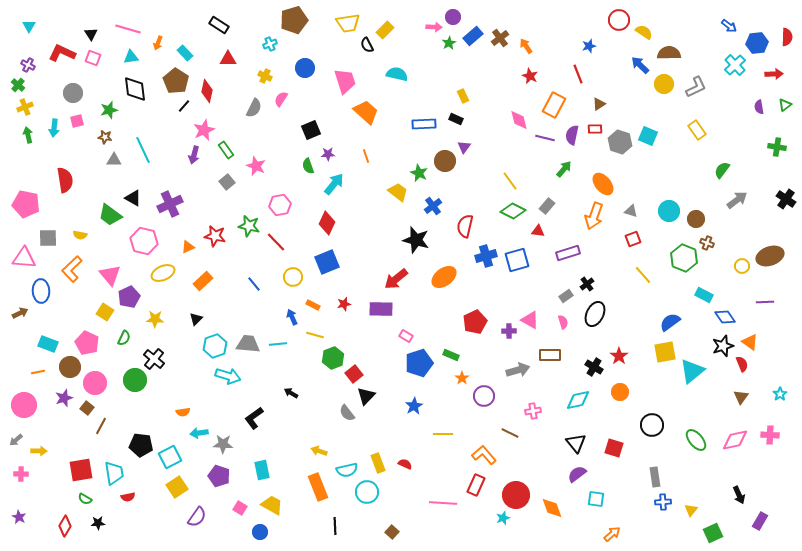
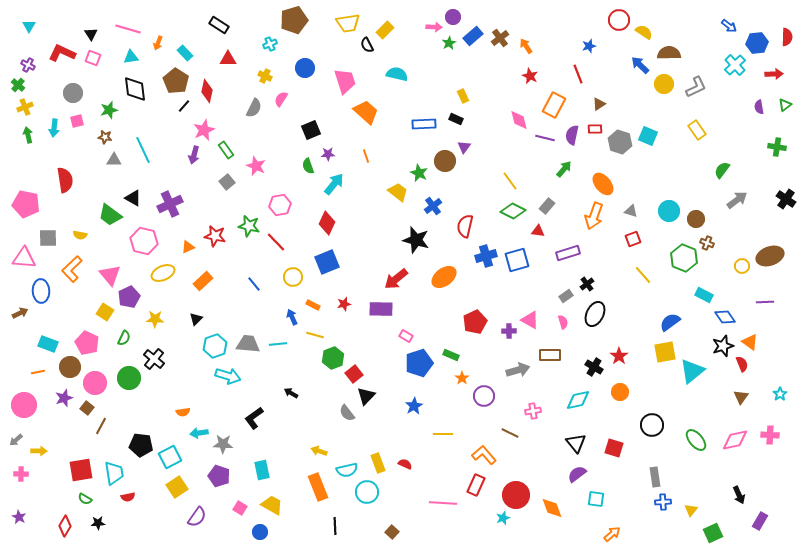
green circle at (135, 380): moved 6 px left, 2 px up
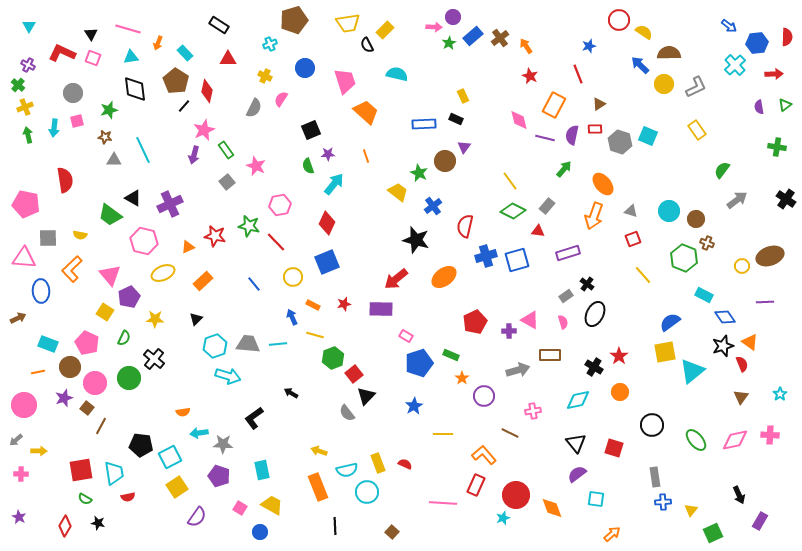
black cross at (587, 284): rotated 16 degrees counterclockwise
brown arrow at (20, 313): moved 2 px left, 5 px down
black star at (98, 523): rotated 16 degrees clockwise
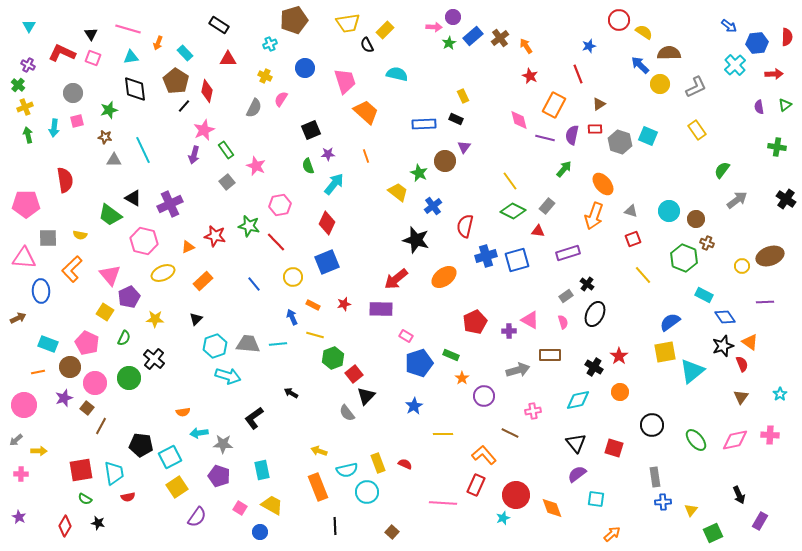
yellow circle at (664, 84): moved 4 px left
pink pentagon at (26, 204): rotated 12 degrees counterclockwise
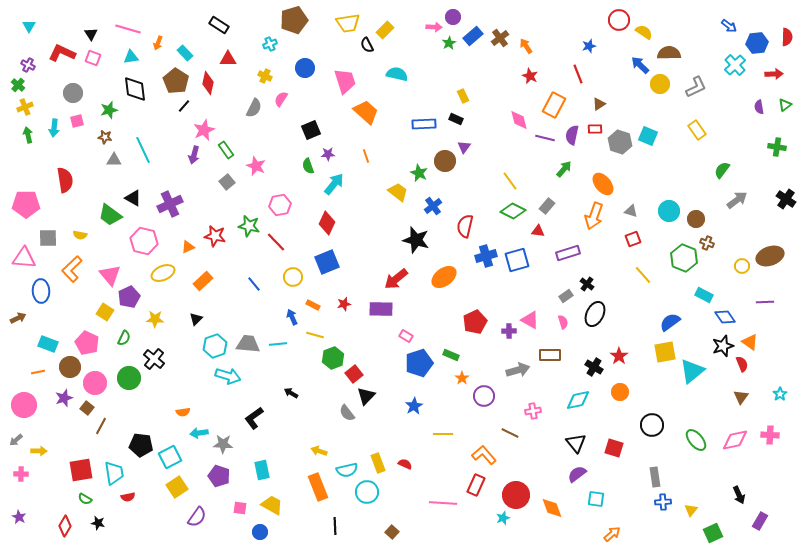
red diamond at (207, 91): moved 1 px right, 8 px up
pink square at (240, 508): rotated 24 degrees counterclockwise
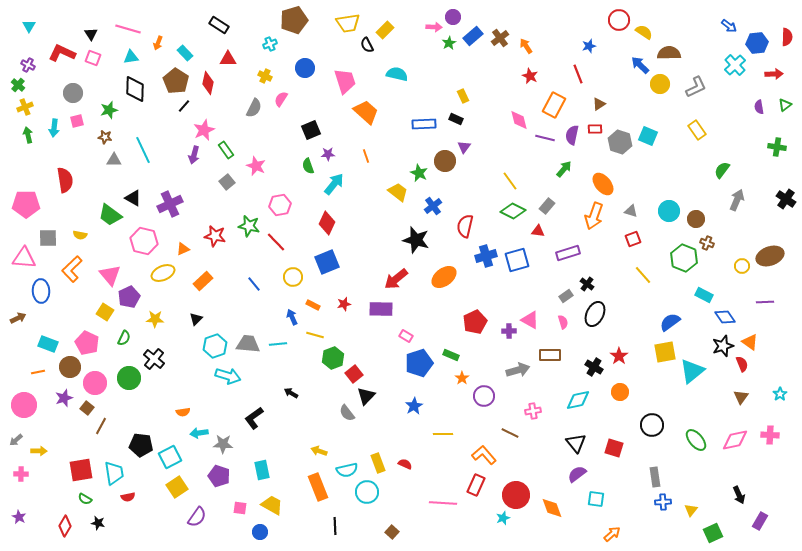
black diamond at (135, 89): rotated 8 degrees clockwise
gray arrow at (737, 200): rotated 30 degrees counterclockwise
orange triangle at (188, 247): moved 5 px left, 2 px down
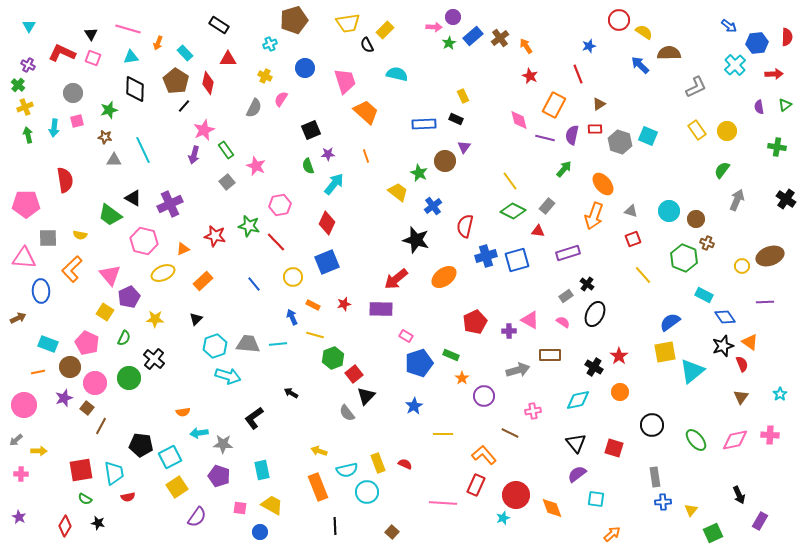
yellow circle at (660, 84): moved 67 px right, 47 px down
pink semicircle at (563, 322): rotated 40 degrees counterclockwise
